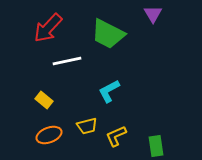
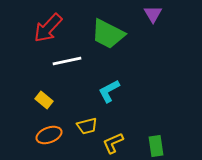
yellow L-shape: moved 3 px left, 7 px down
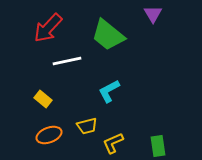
green trapezoid: moved 1 px down; rotated 12 degrees clockwise
yellow rectangle: moved 1 px left, 1 px up
green rectangle: moved 2 px right
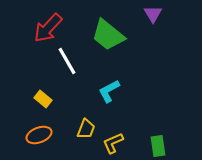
white line: rotated 72 degrees clockwise
yellow trapezoid: moved 1 px left, 3 px down; rotated 55 degrees counterclockwise
orange ellipse: moved 10 px left
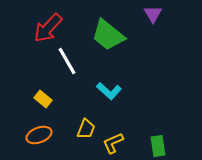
cyan L-shape: rotated 110 degrees counterclockwise
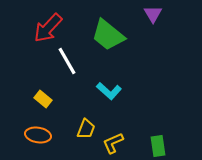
orange ellipse: moved 1 px left; rotated 30 degrees clockwise
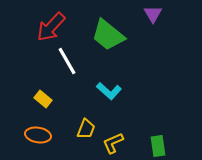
red arrow: moved 3 px right, 1 px up
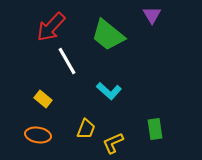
purple triangle: moved 1 px left, 1 px down
green rectangle: moved 3 px left, 17 px up
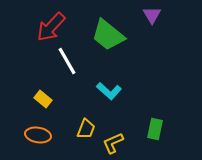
green rectangle: rotated 20 degrees clockwise
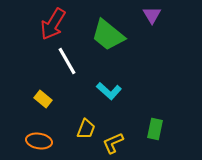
red arrow: moved 2 px right, 3 px up; rotated 12 degrees counterclockwise
orange ellipse: moved 1 px right, 6 px down
